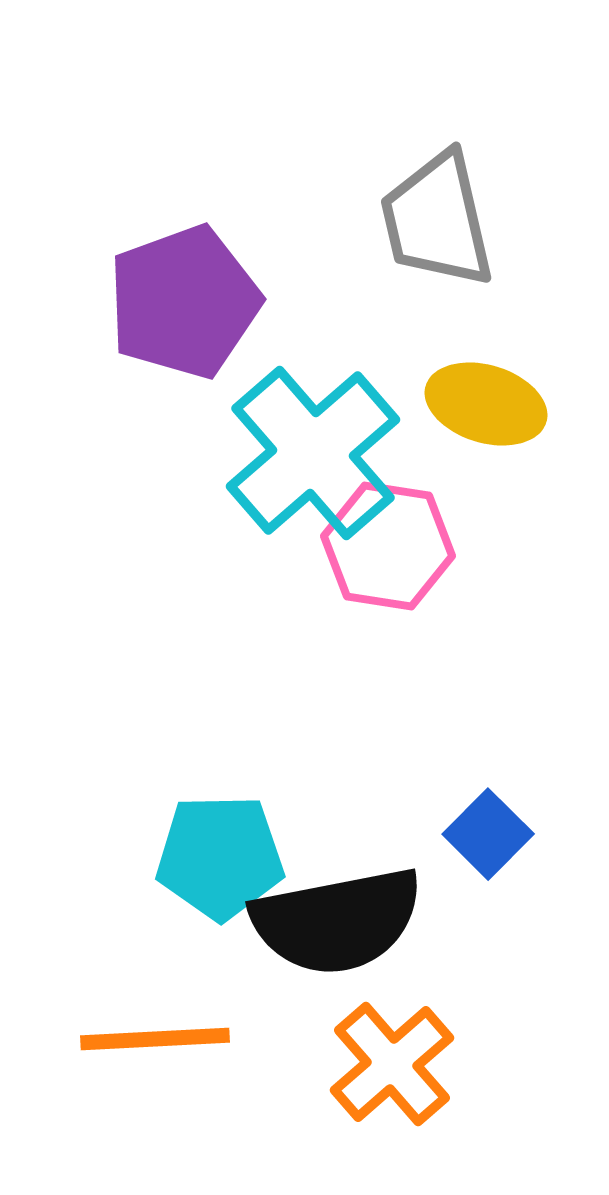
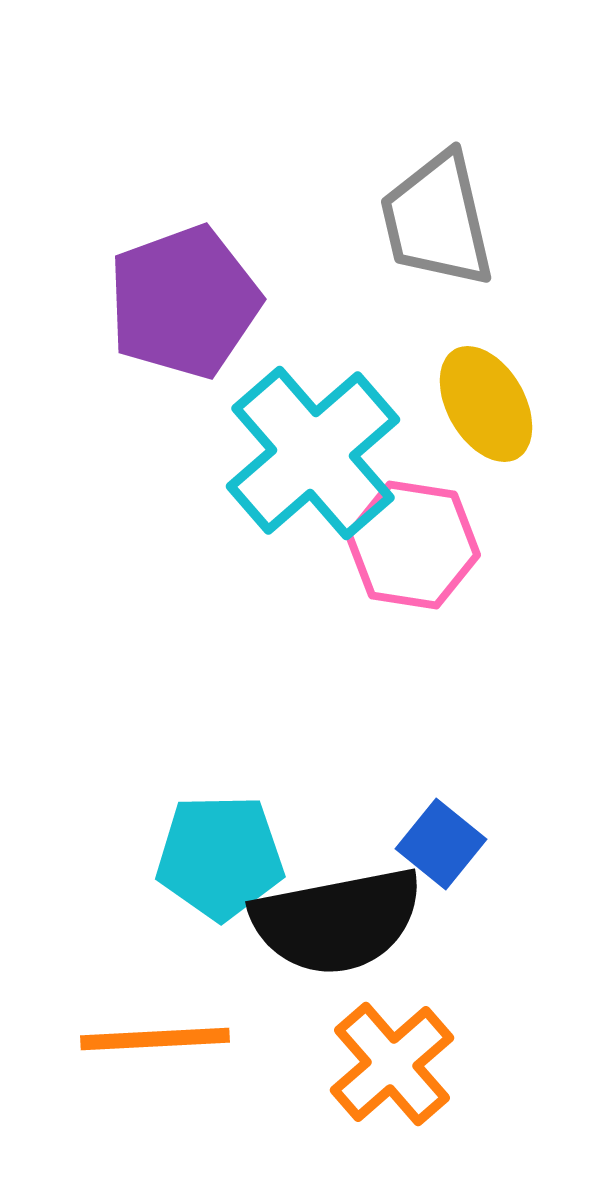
yellow ellipse: rotated 43 degrees clockwise
pink hexagon: moved 25 px right, 1 px up
blue square: moved 47 px left, 10 px down; rotated 6 degrees counterclockwise
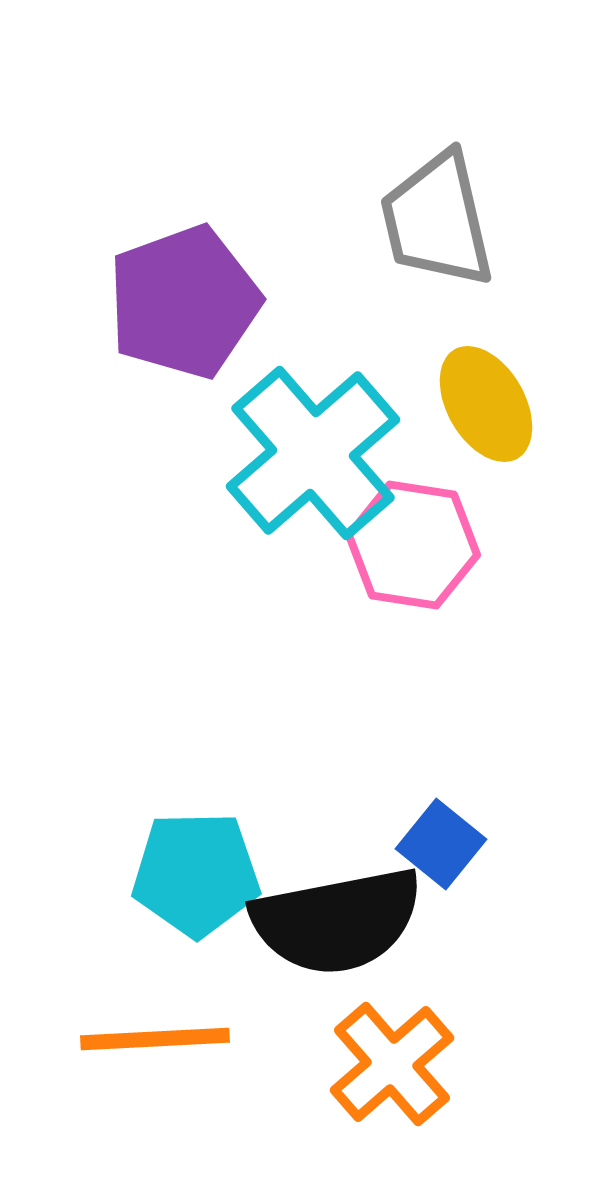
cyan pentagon: moved 24 px left, 17 px down
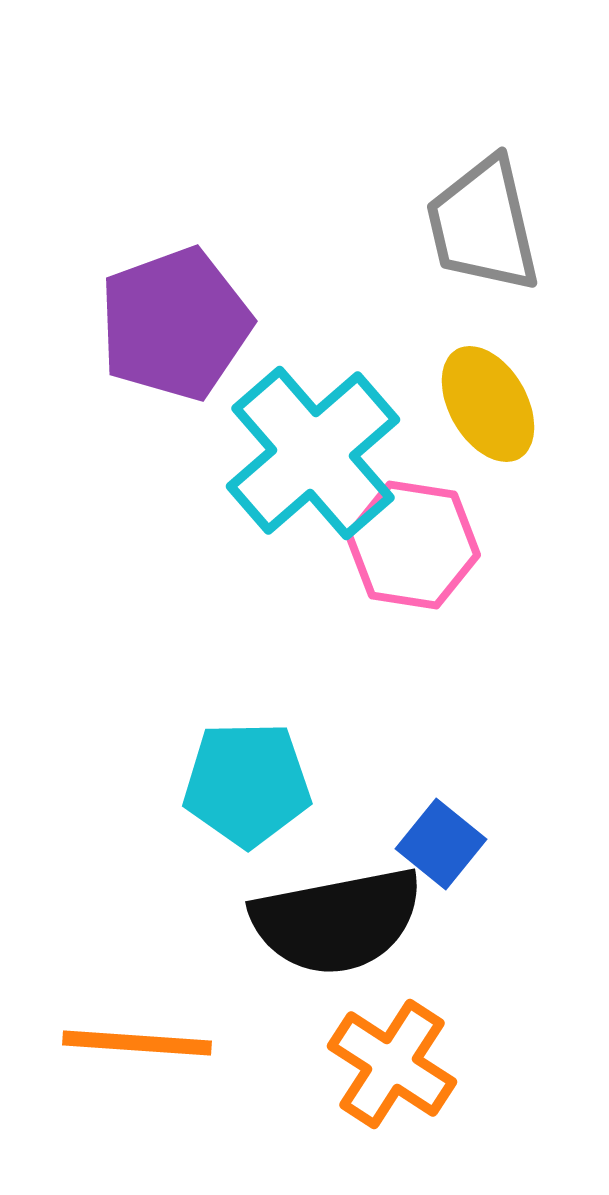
gray trapezoid: moved 46 px right, 5 px down
purple pentagon: moved 9 px left, 22 px down
yellow ellipse: moved 2 px right
cyan pentagon: moved 51 px right, 90 px up
orange line: moved 18 px left, 4 px down; rotated 7 degrees clockwise
orange cross: rotated 16 degrees counterclockwise
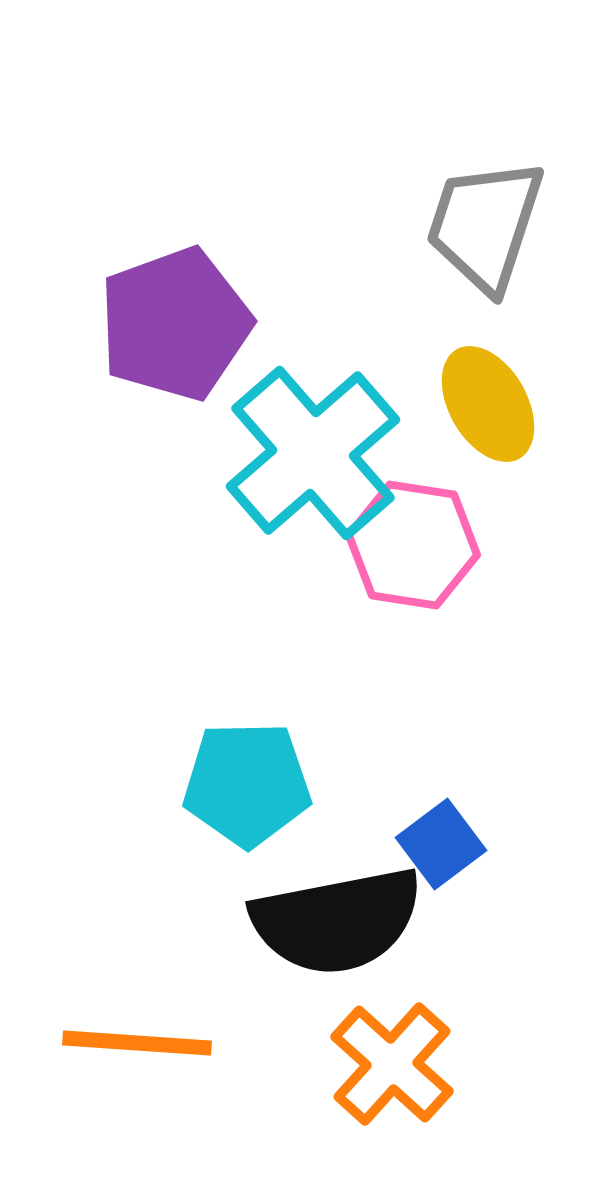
gray trapezoid: moved 2 px right; rotated 31 degrees clockwise
blue square: rotated 14 degrees clockwise
orange cross: rotated 9 degrees clockwise
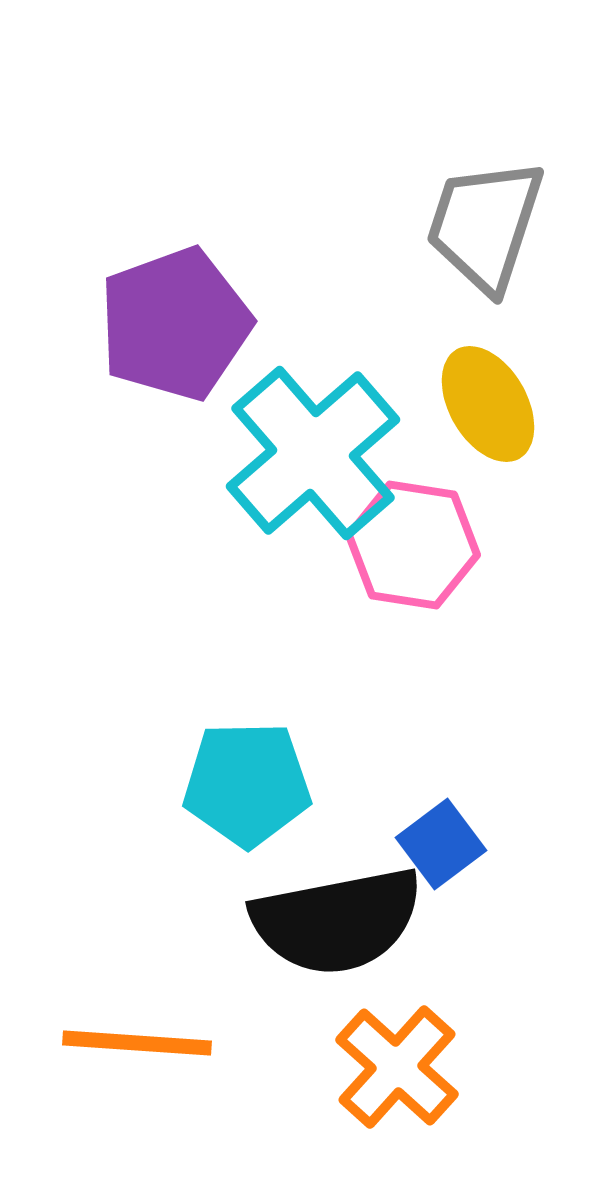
orange cross: moved 5 px right, 3 px down
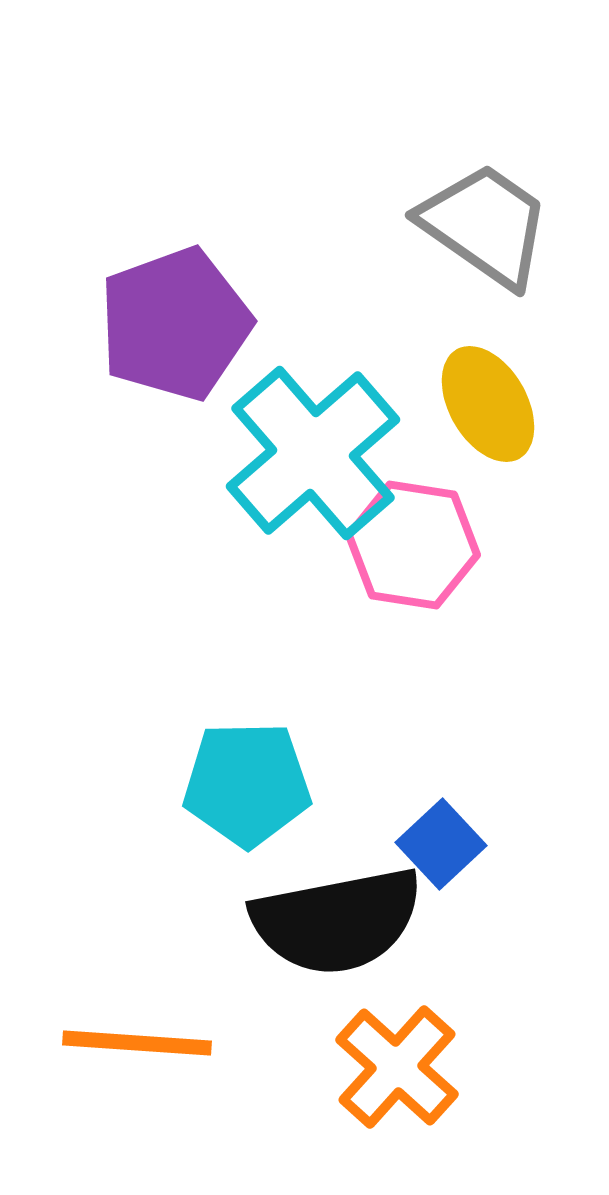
gray trapezoid: rotated 107 degrees clockwise
blue square: rotated 6 degrees counterclockwise
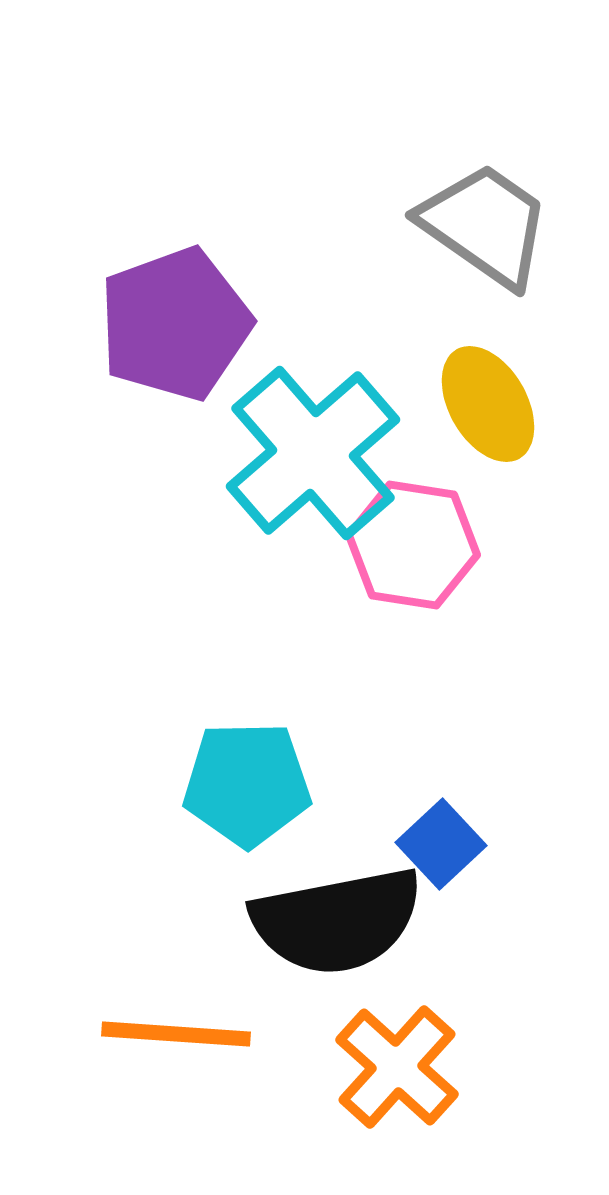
orange line: moved 39 px right, 9 px up
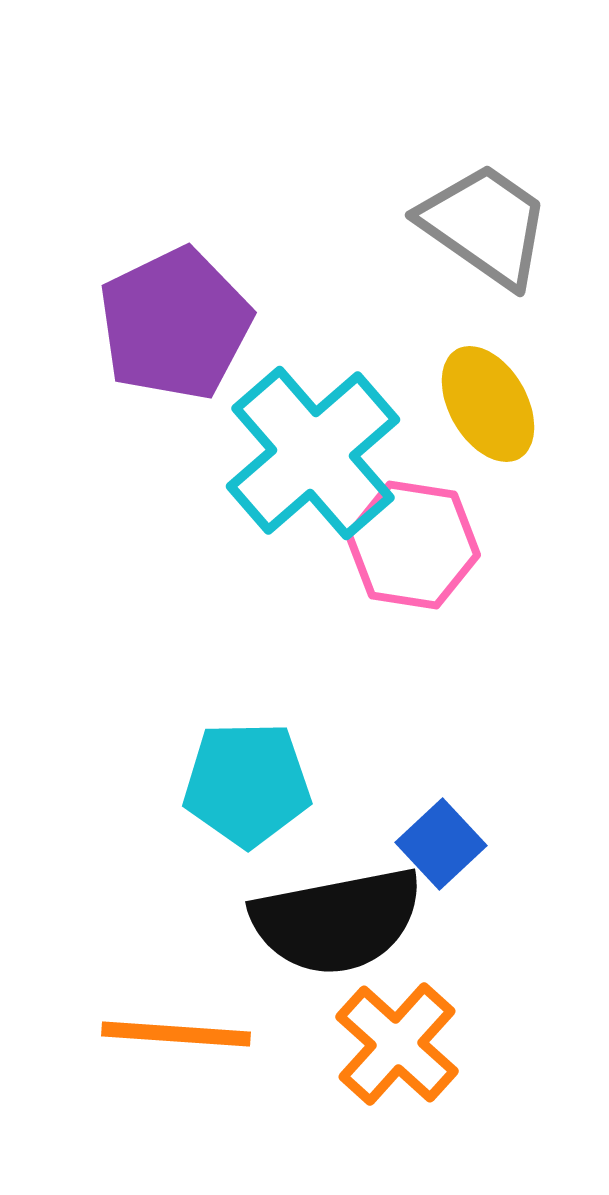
purple pentagon: rotated 6 degrees counterclockwise
orange cross: moved 23 px up
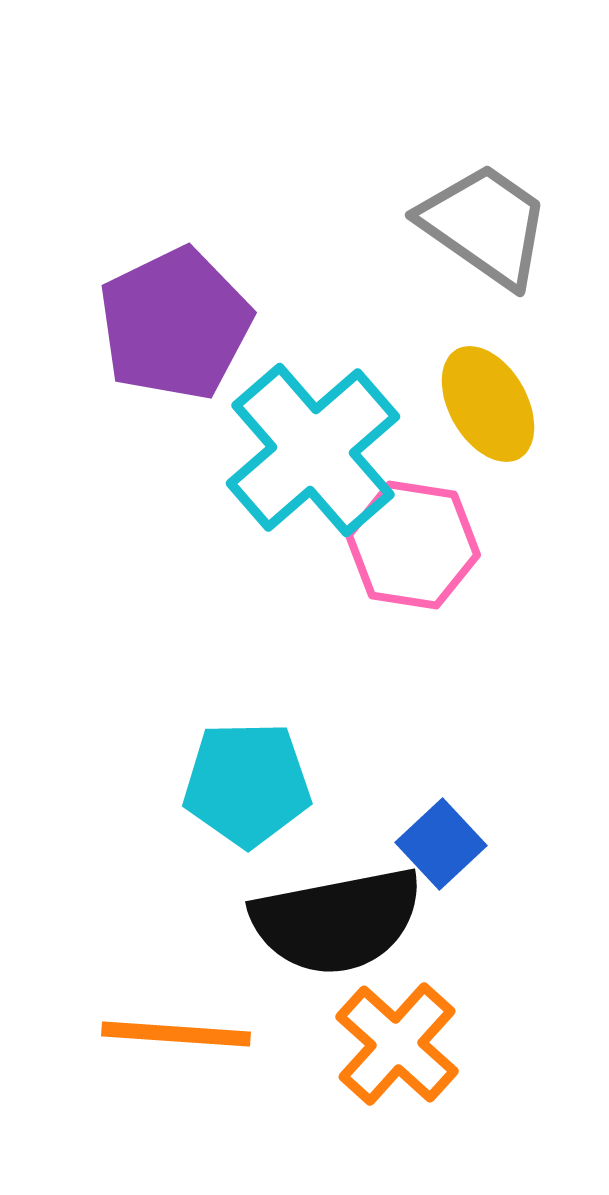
cyan cross: moved 3 px up
